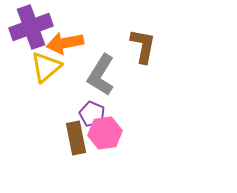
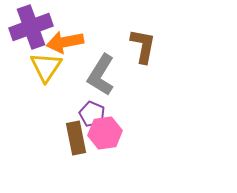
orange arrow: moved 1 px up
yellow triangle: rotated 16 degrees counterclockwise
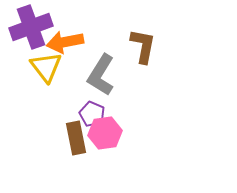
yellow triangle: rotated 12 degrees counterclockwise
